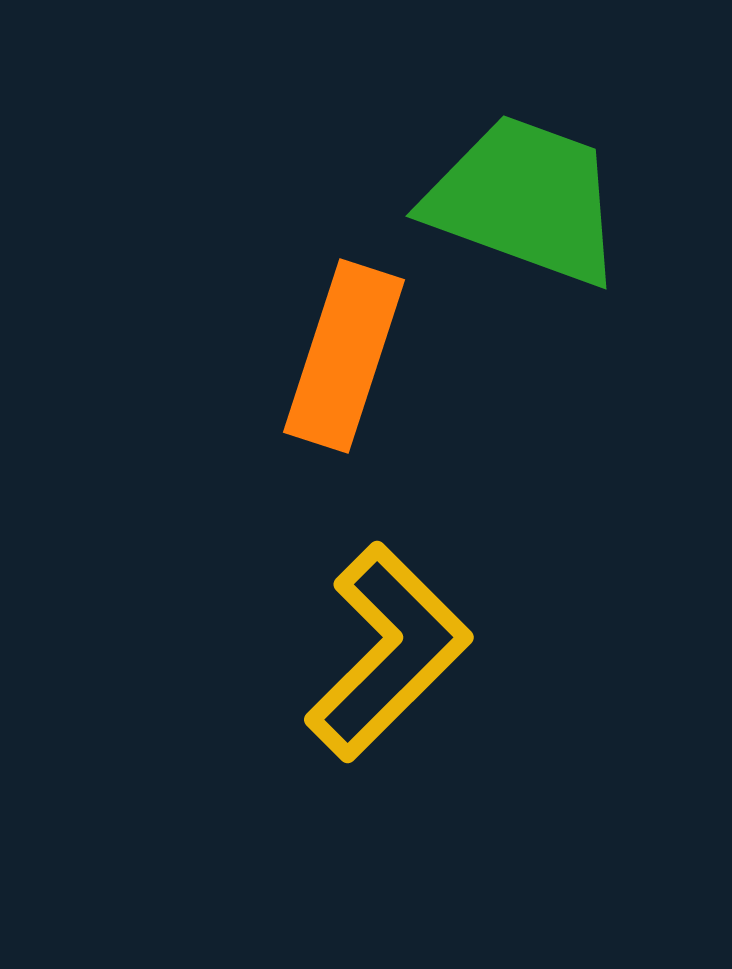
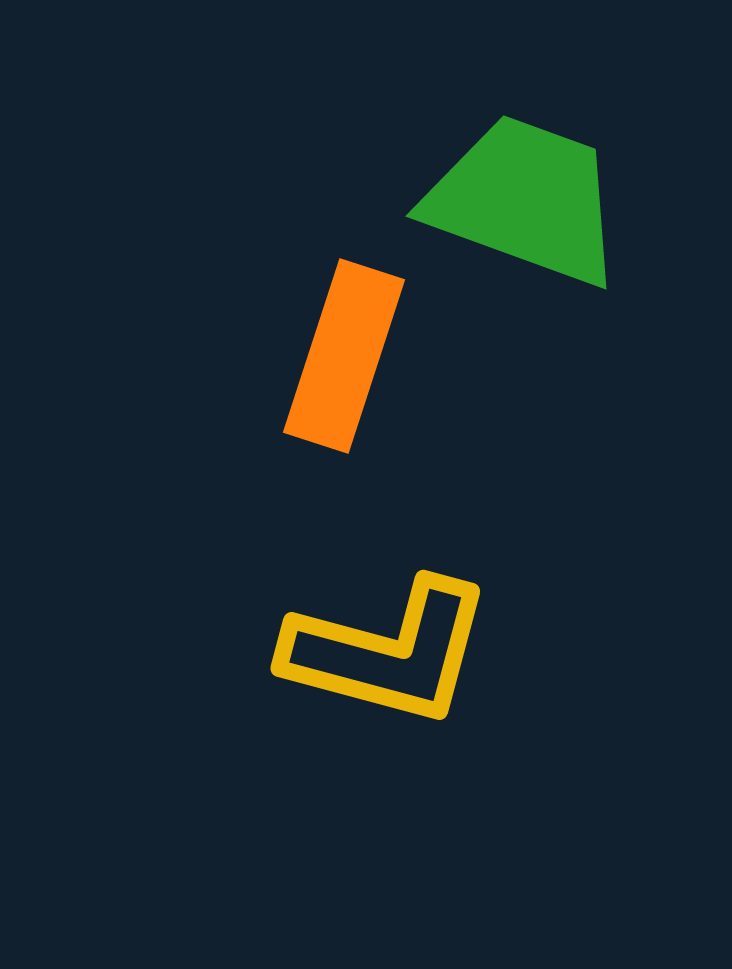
yellow L-shape: rotated 60 degrees clockwise
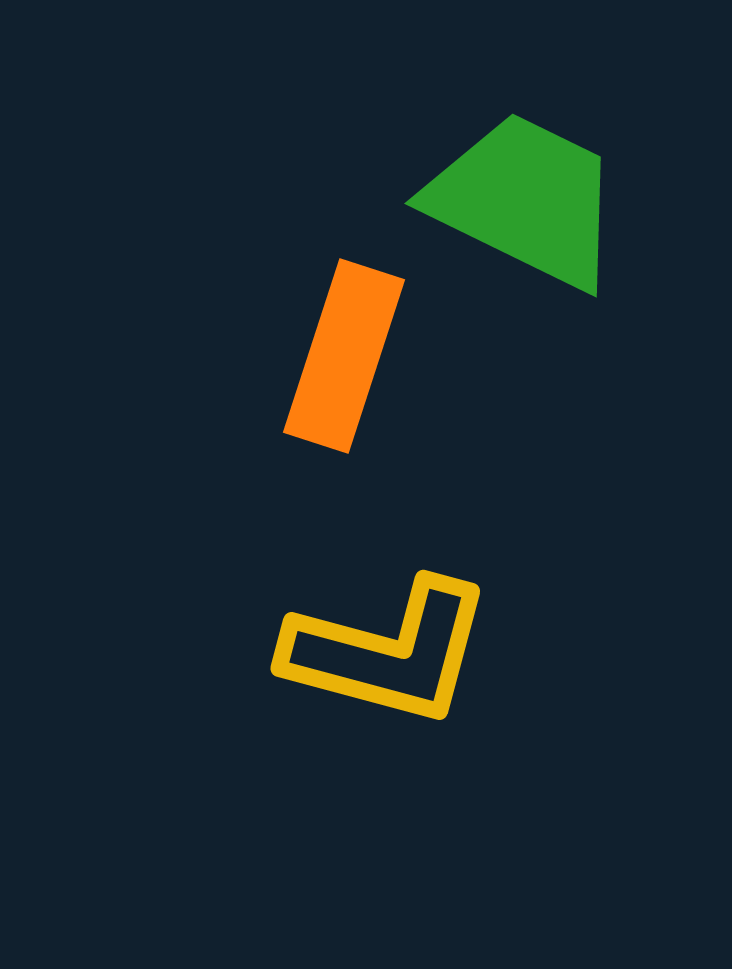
green trapezoid: rotated 6 degrees clockwise
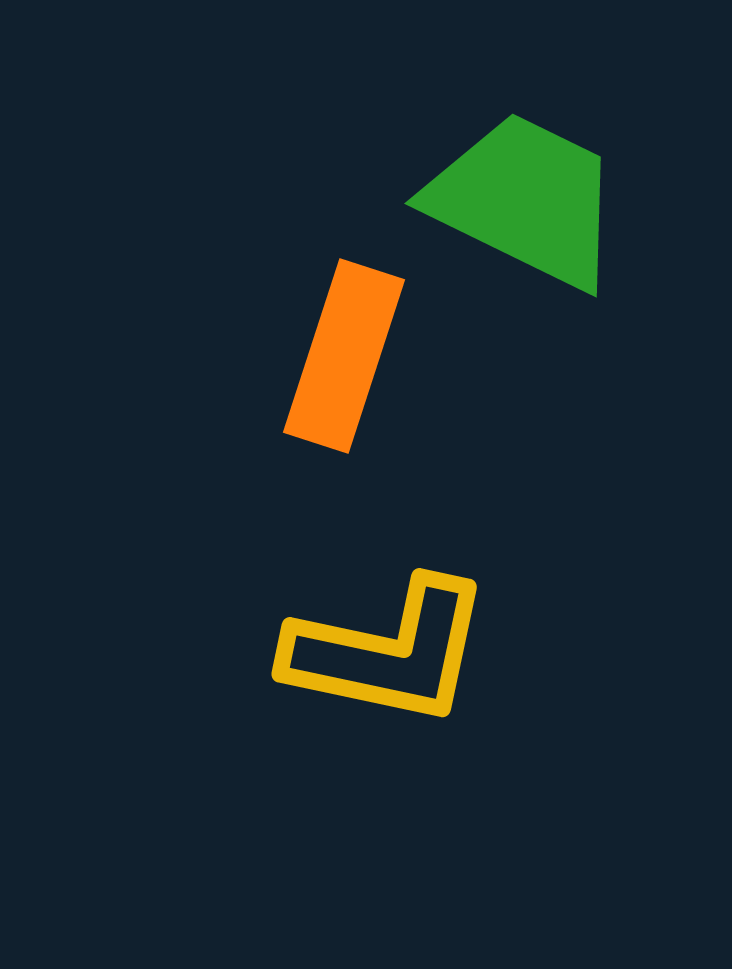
yellow L-shape: rotated 3 degrees counterclockwise
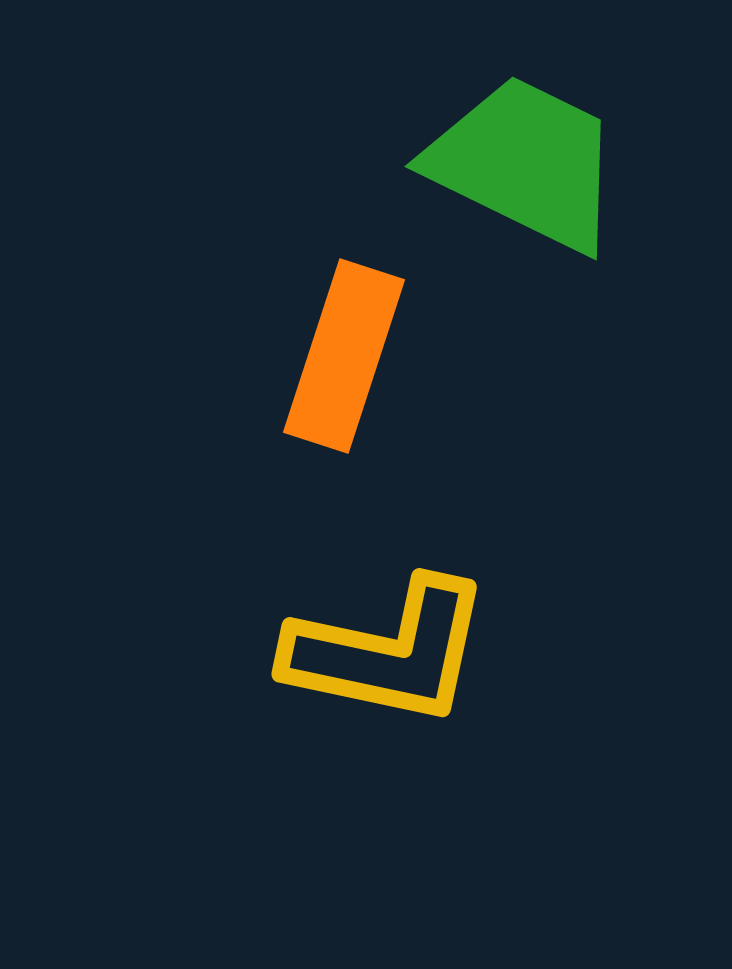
green trapezoid: moved 37 px up
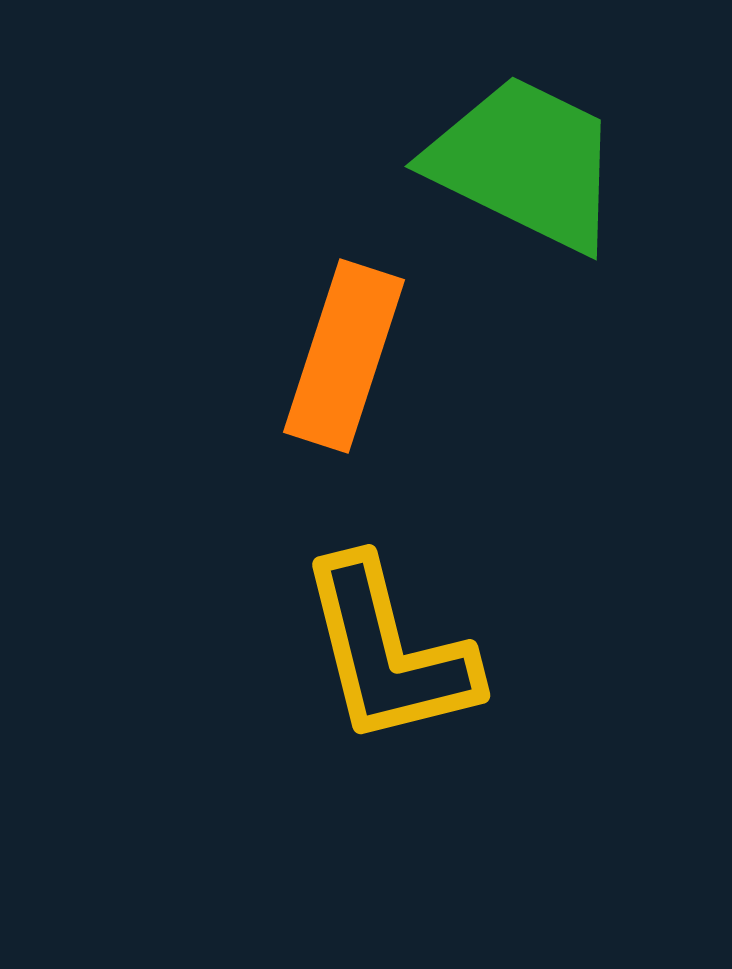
yellow L-shape: rotated 64 degrees clockwise
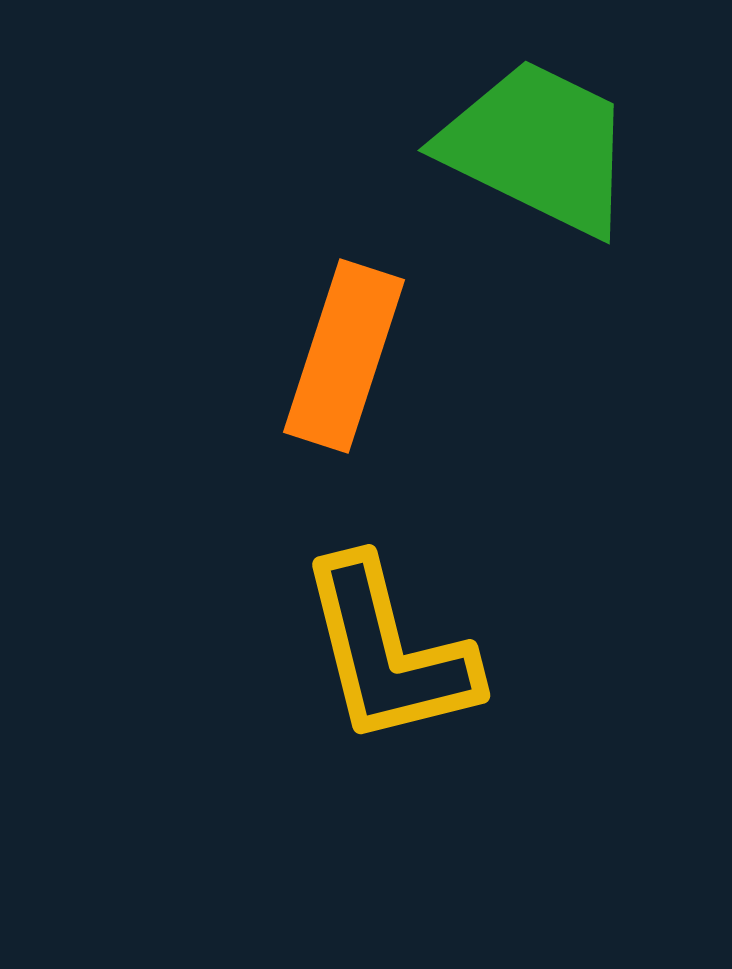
green trapezoid: moved 13 px right, 16 px up
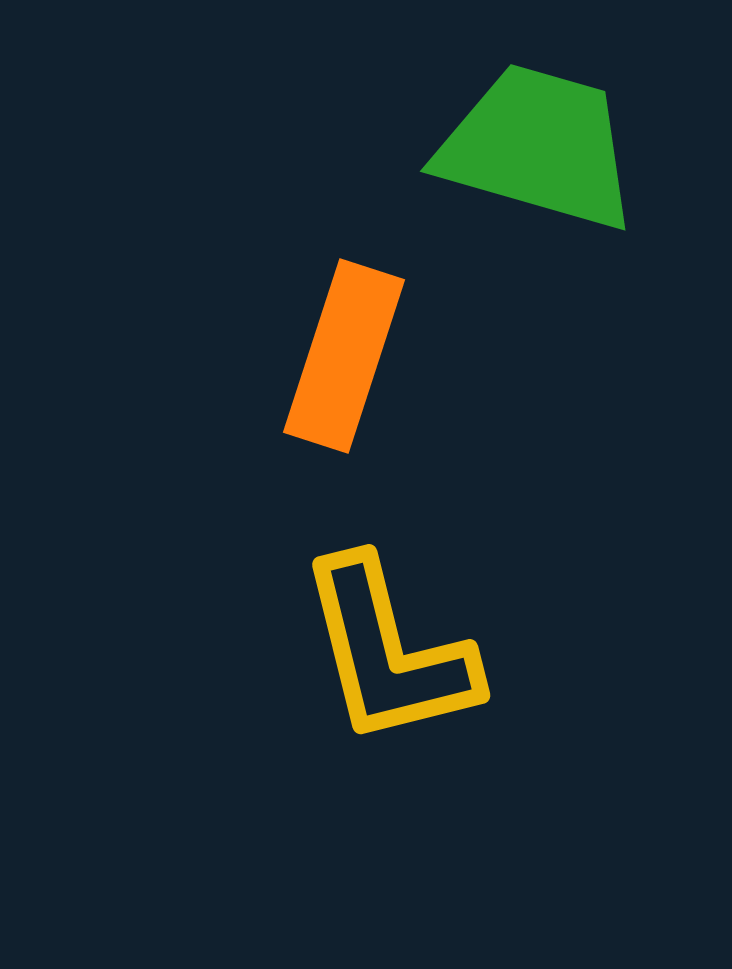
green trapezoid: rotated 10 degrees counterclockwise
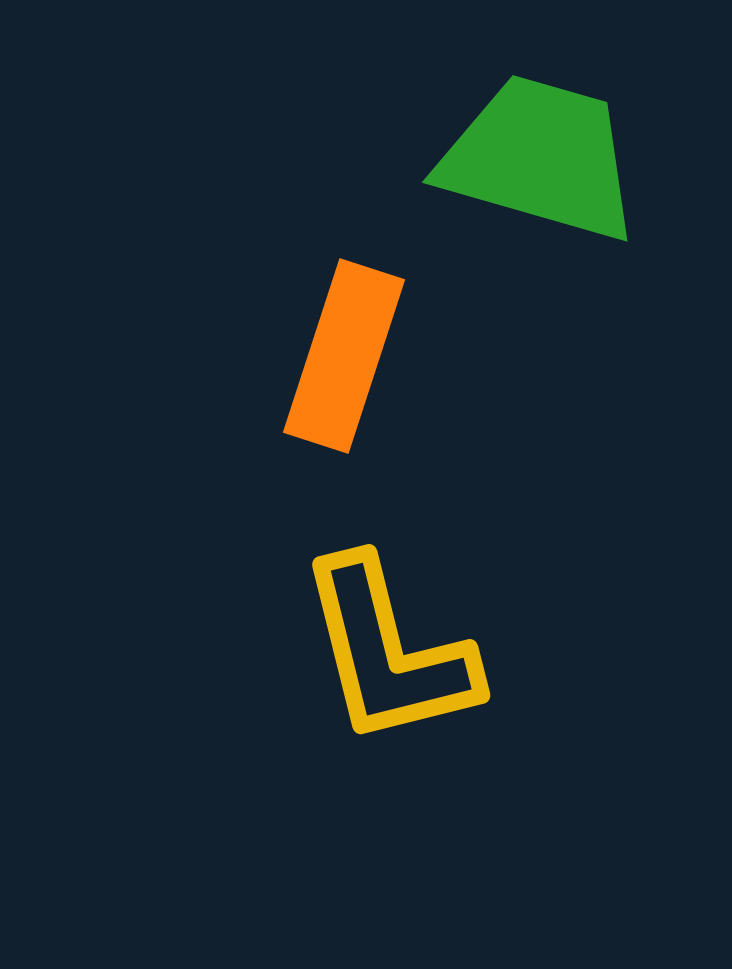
green trapezoid: moved 2 px right, 11 px down
